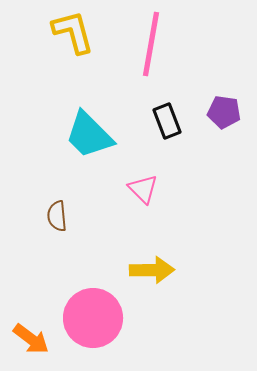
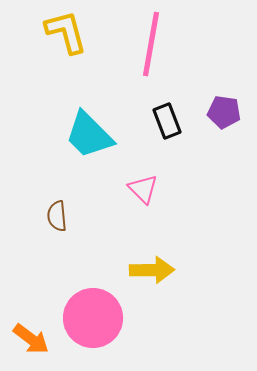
yellow L-shape: moved 7 px left
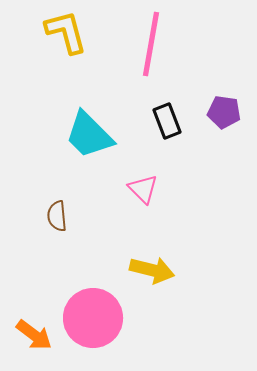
yellow arrow: rotated 15 degrees clockwise
orange arrow: moved 3 px right, 4 px up
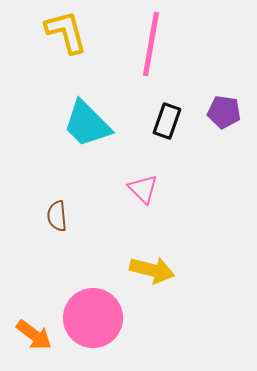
black rectangle: rotated 40 degrees clockwise
cyan trapezoid: moved 2 px left, 11 px up
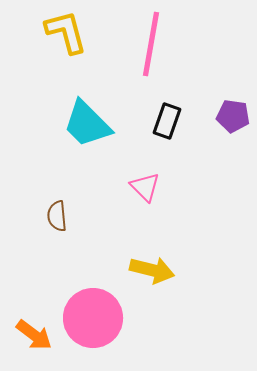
purple pentagon: moved 9 px right, 4 px down
pink triangle: moved 2 px right, 2 px up
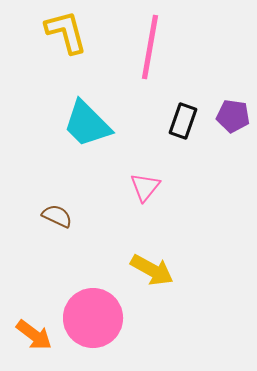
pink line: moved 1 px left, 3 px down
black rectangle: moved 16 px right
pink triangle: rotated 24 degrees clockwise
brown semicircle: rotated 120 degrees clockwise
yellow arrow: rotated 15 degrees clockwise
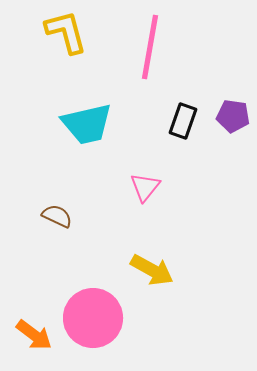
cyan trapezoid: rotated 58 degrees counterclockwise
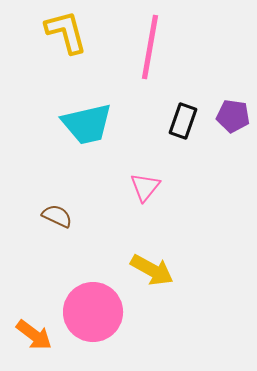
pink circle: moved 6 px up
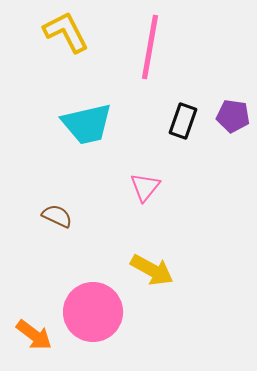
yellow L-shape: rotated 12 degrees counterclockwise
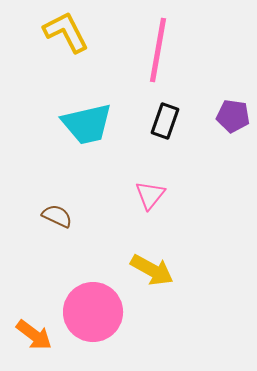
pink line: moved 8 px right, 3 px down
black rectangle: moved 18 px left
pink triangle: moved 5 px right, 8 px down
